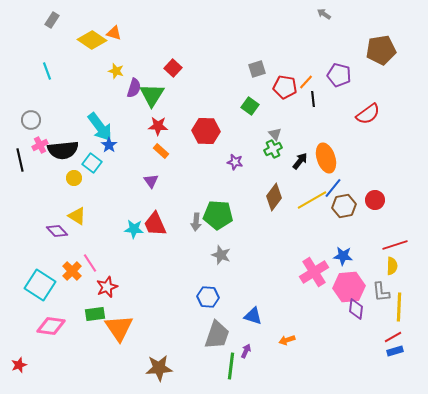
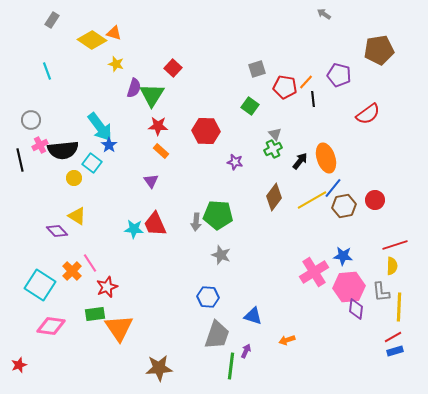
brown pentagon at (381, 50): moved 2 px left
yellow star at (116, 71): moved 7 px up
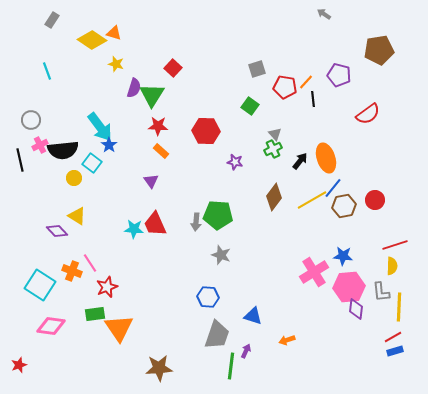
orange cross at (72, 271): rotated 24 degrees counterclockwise
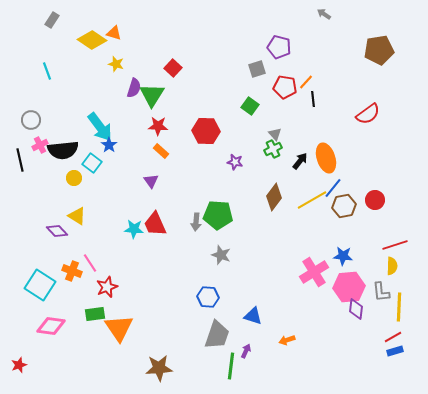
purple pentagon at (339, 75): moved 60 px left, 28 px up
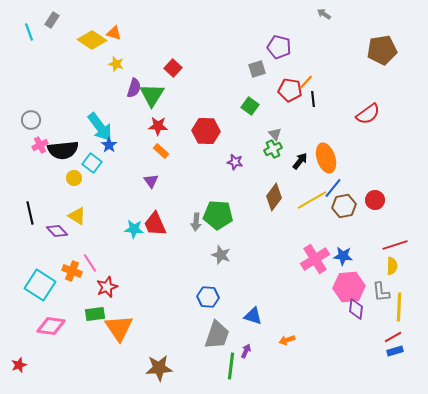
brown pentagon at (379, 50): moved 3 px right
cyan line at (47, 71): moved 18 px left, 39 px up
red pentagon at (285, 87): moved 5 px right, 3 px down
black line at (20, 160): moved 10 px right, 53 px down
pink cross at (314, 272): moved 1 px right, 13 px up
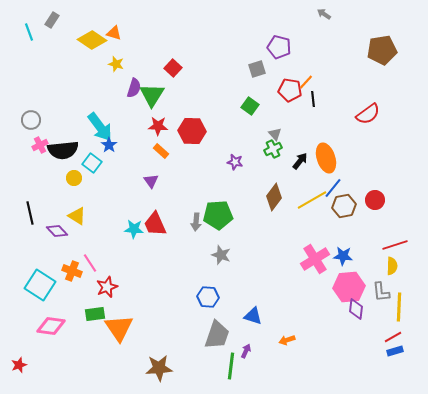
red hexagon at (206, 131): moved 14 px left
green pentagon at (218, 215): rotated 8 degrees counterclockwise
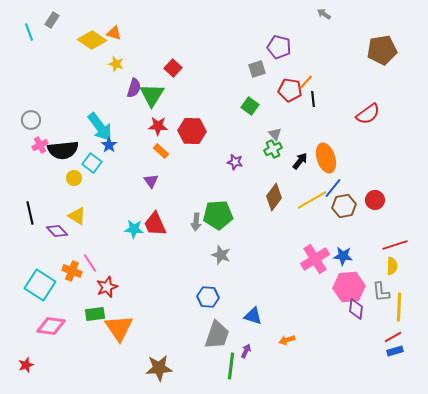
red star at (19, 365): moved 7 px right
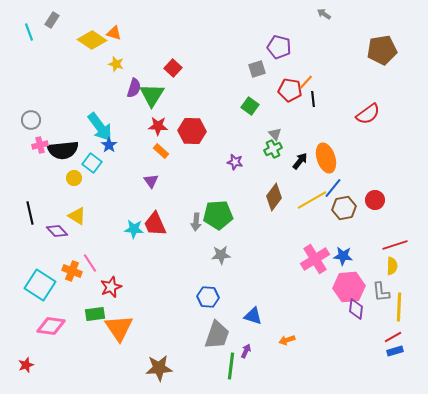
pink cross at (40, 145): rotated 14 degrees clockwise
brown hexagon at (344, 206): moved 2 px down
gray star at (221, 255): rotated 24 degrees counterclockwise
red star at (107, 287): moved 4 px right
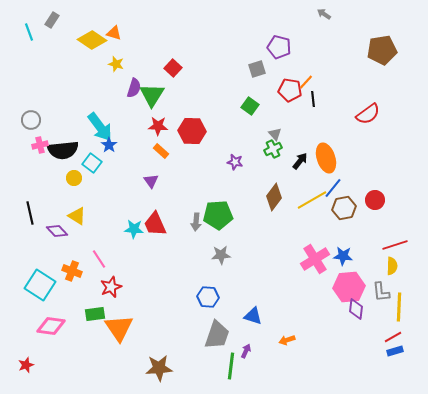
pink line at (90, 263): moved 9 px right, 4 px up
